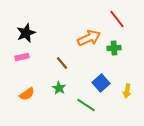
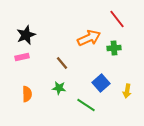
black star: moved 2 px down
green star: rotated 24 degrees counterclockwise
orange semicircle: rotated 56 degrees counterclockwise
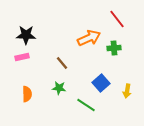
black star: rotated 24 degrees clockwise
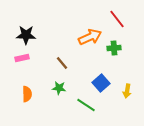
orange arrow: moved 1 px right, 1 px up
pink rectangle: moved 1 px down
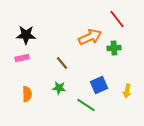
blue square: moved 2 px left, 2 px down; rotated 18 degrees clockwise
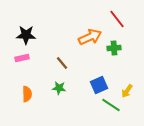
yellow arrow: rotated 24 degrees clockwise
green line: moved 25 px right
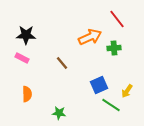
pink rectangle: rotated 40 degrees clockwise
green star: moved 25 px down
